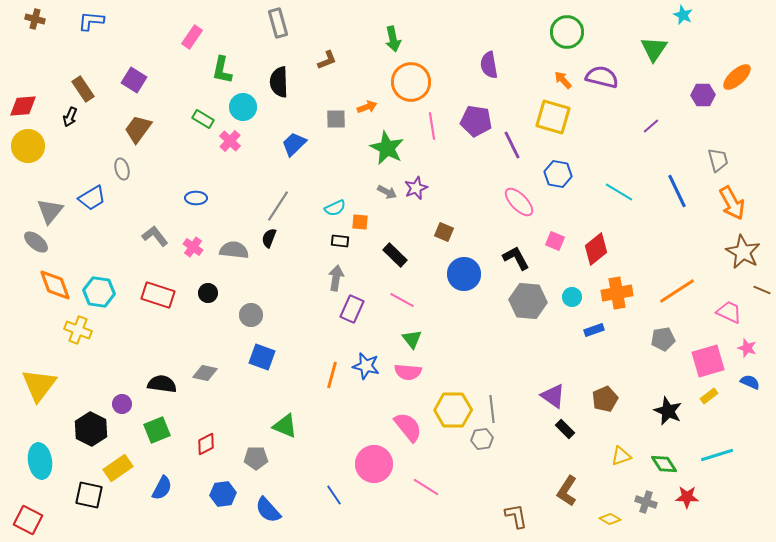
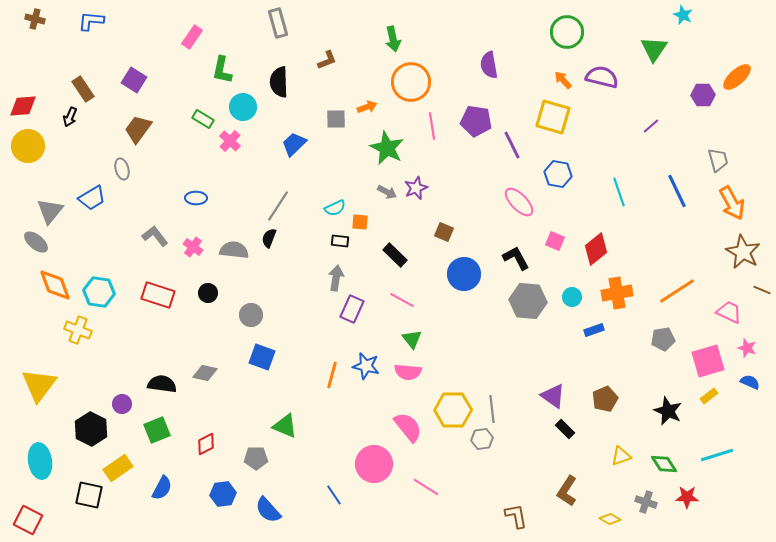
cyan line at (619, 192): rotated 40 degrees clockwise
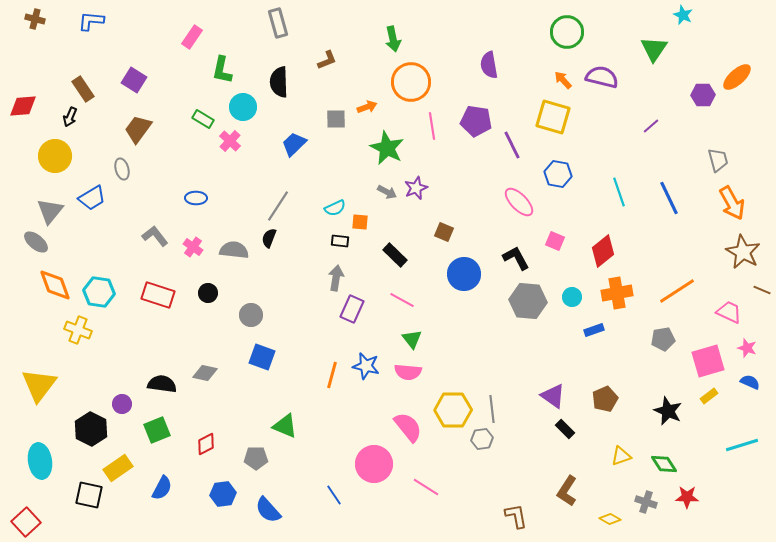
yellow circle at (28, 146): moved 27 px right, 10 px down
blue line at (677, 191): moved 8 px left, 7 px down
red diamond at (596, 249): moved 7 px right, 2 px down
cyan line at (717, 455): moved 25 px right, 10 px up
red square at (28, 520): moved 2 px left, 2 px down; rotated 20 degrees clockwise
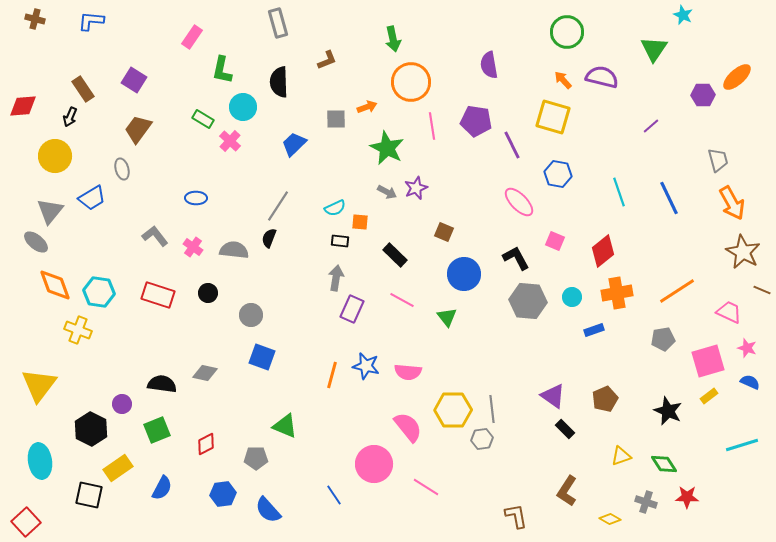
green triangle at (412, 339): moved 35 px right, 22 px up
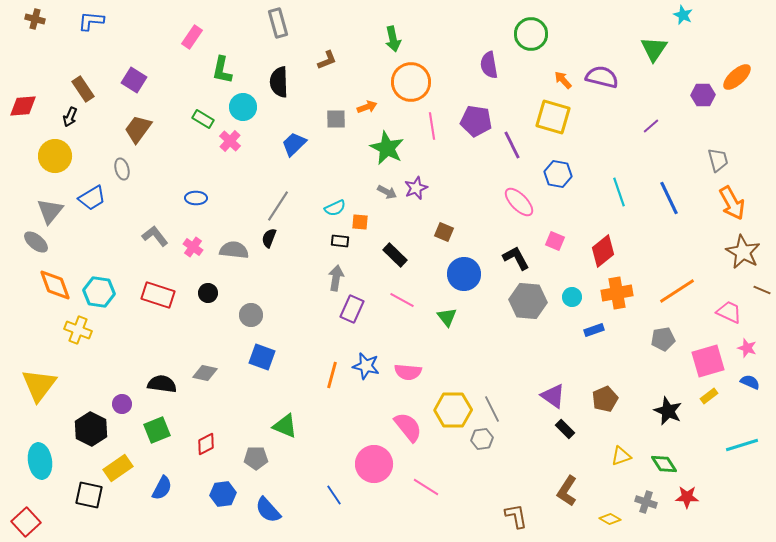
green circle at (567, 32): moved 36 px left, 2 px down
gray line at (492, 409): rotated 20 degrees counterclockwise
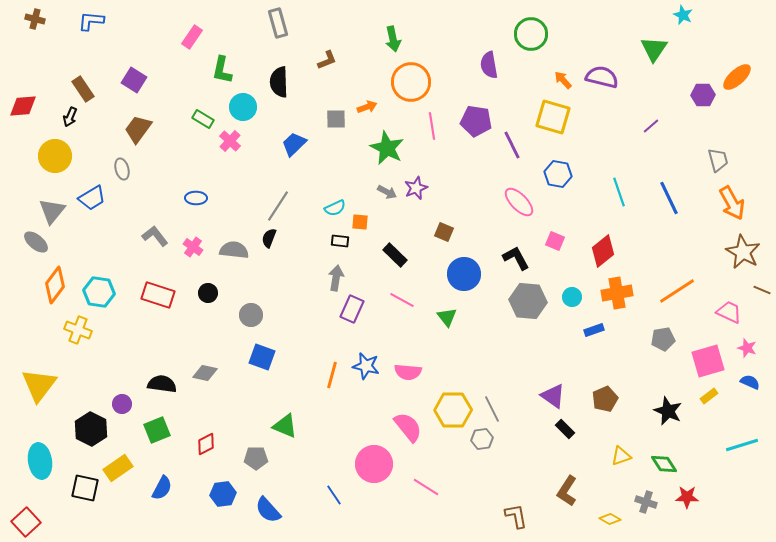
gray triangle at (50, 211): moved 2 px right
orange diamond at (55, 285): rotated 57 degrees clockwise
black square at (89, 495): moved 4 px left, 7 px up
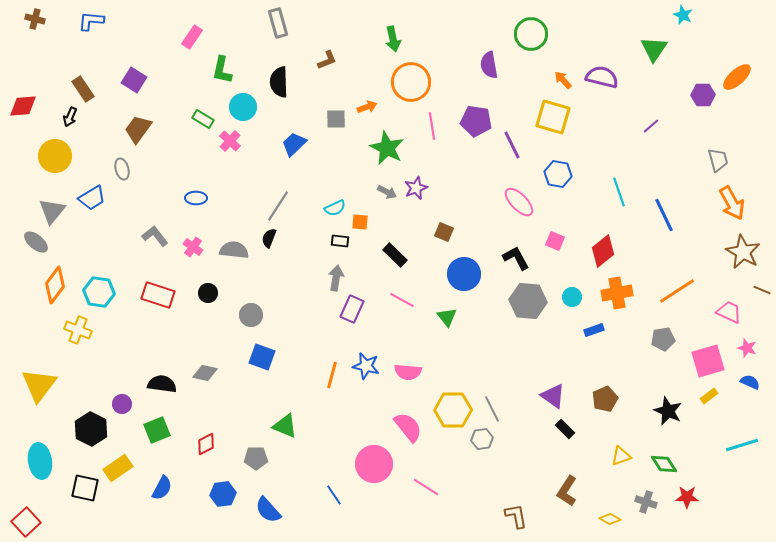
blue line at (669, 198): moved 5 px left, 17 px down
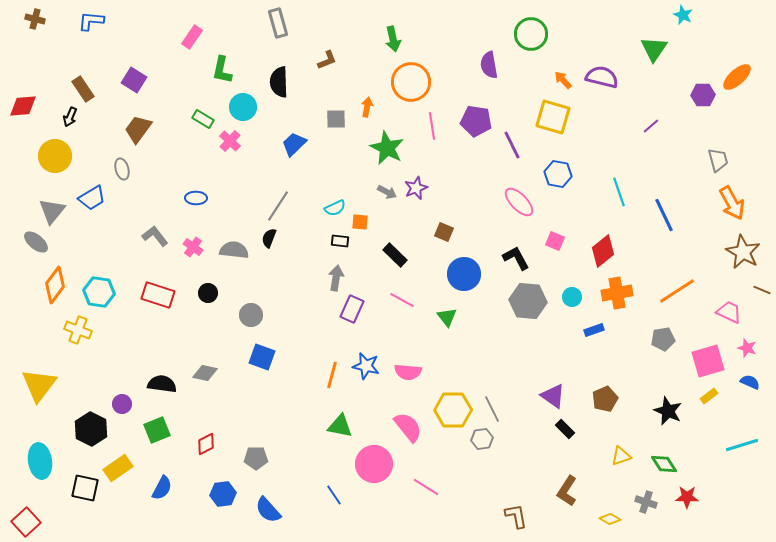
orange arrow at (367, 107): rotated 60 degrees counterclockwise
green triangle at (285, 426): moved 55 px right; rotated 12 degrees counterclockwise
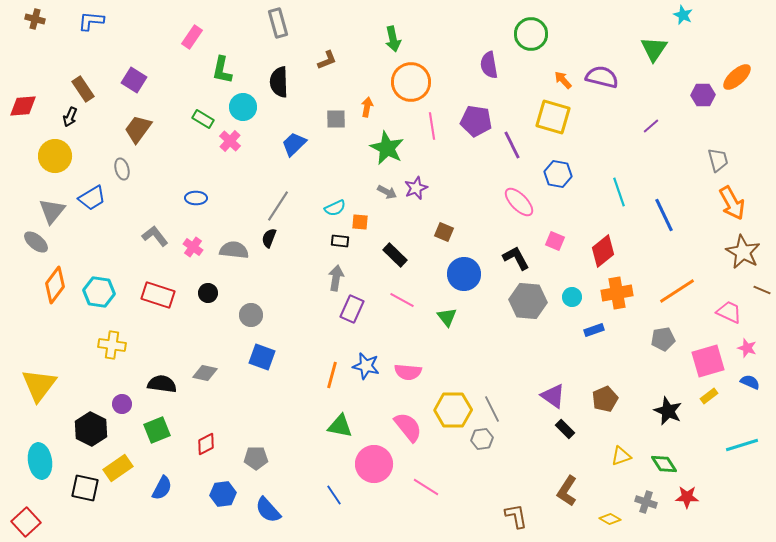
yellow cross at (78, 330): moved 34 px right, 15 px down; rotated 12 degrees counterclockwise
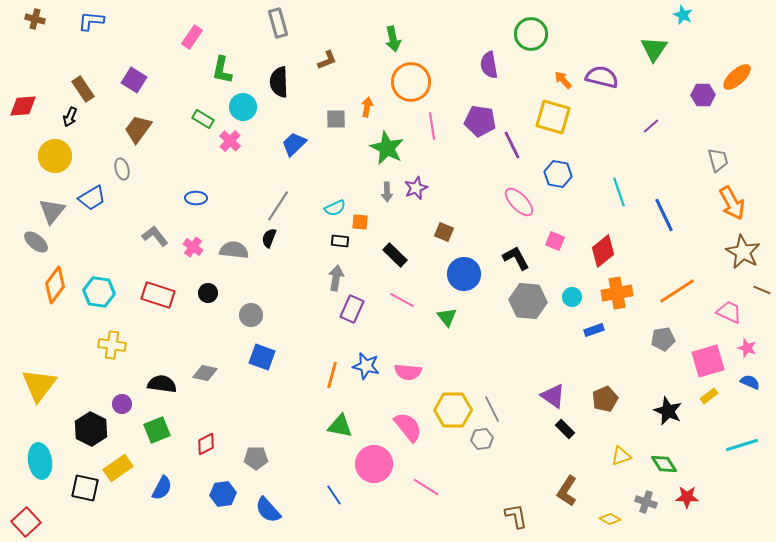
purple pentagon at (476, 121): moved 4 px right
gray arrow at (387, 192): rotated 60 degrees clockwise
